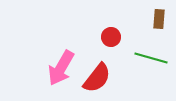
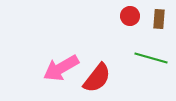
red circle: moved 19 px right, 21 px up
pink arrow: rotated 30 degrees clockwise
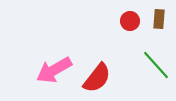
red circle: moved 5 px down
green line: moved 5 px right, 7 px down; rotated 32 degrees clockwise
pink arrow: moved 7 px left, 2 px down
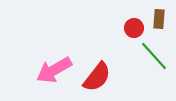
red circle: moved 4 px right, 7 px down
green line: moved 2 px left, 9 px up
red semicircle: moved 1 px up
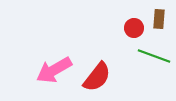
green line: rotated 28 degrees counterclockwise
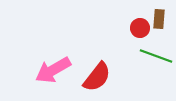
red circle: moved 6 px right
green line: moved 2 px right
pink arrow: moved 1 px left
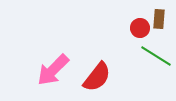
green line: rotated 12 degrees clockwise
pink arrow: rotated 15 degrees counterclockwise
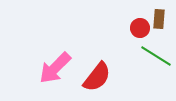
pink arrow: moved 2 px right, 2 px up
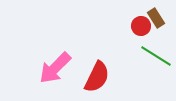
brown rectangle: moved 3 px left, 1 px up; rotated 36 degrees counterclockwise
red circle: moved 1 px right, 2 px up
red semicircle: rotated 12 degrees counterclockwise
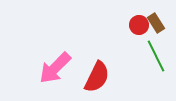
brown rectangle: moved 5 px down
red circle: moved 2 px left, 1 px up
green line: rotated 32 degrees clockwise
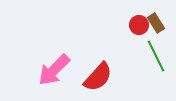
pink arrow: moved 1 px left, 2 px down
red semicircle: moved 1 px right; rotated 16 degrees clockwise
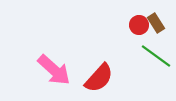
green line: rotated 28 degrees counterclockwise
pink arrow: rotated 93 degrees counterclockwise
red semicircle: moved 1 px right, 1 px down
